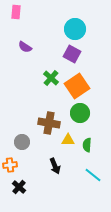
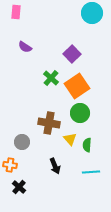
cyan circle: moved 17 px right, 16 px up
purple square: rotated 18 degrees clockwise
yellow triangle: moved 2 px right, 1 px up; rotated 48 degrees clockwise
orange cross: rotated 16 degrees clockwise
cyan line: moved 2 px left, 3 px up; rotated 42 degrees counterclockwise
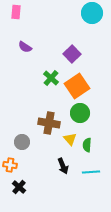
black arrow: moved 8 px right
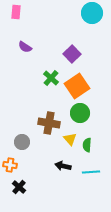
black arrow: rotated 126 degrees clockwise
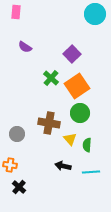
cyan circle: moved 3 px right, 1 px down
gray circle: moved 5 px left, 8 px up
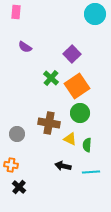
yellow triangle: rotated 24 degrees counterclockwise
orange cross: moved 1 px right
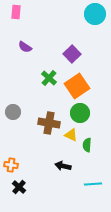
green cross: moved 2 px left
gray circle: moved 4 px left, 22 px up
yellow triangle: moved 1 px right, 4 px up
cyan line: moved 2 px right, 12 px down
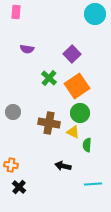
purple semicircle: moved 2 px right, 2 px down; rotated 24 degrees counterclockwise
yellow triangle: moved 2 px right, 3 px up
